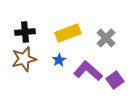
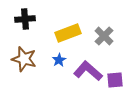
black cross: moved 13 px up
gray cross: moved 2 px left, 2 px up
brown star: rotated 30 degrees clockwise
purple square: rotated 30 degrees clockwise
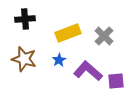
purple square: moved 1 px right, 1 px down
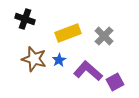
black cross: rotated 24 degrees clockwise
brown star: moved 10 px right
purple square: moved 1 px left, 1 px down; rotated 24 degrees counterclockwise
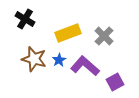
black cross: rotated 12 degrees clockwise
purple L-shape: moved 3 px left, 5 px up
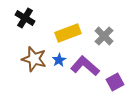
black cross: moved 1 px up
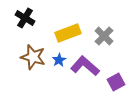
brown star: moved 1 px left, 2 px up
purple square: moved 1 px right
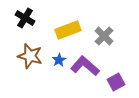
yellow rectangle: moved 3 px up
brown star: moved 3 px left, 1 px up
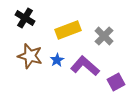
blue star: moved 2 px left
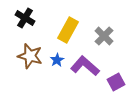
yellow rectangle: rotated 40 degrees counterclockwise
